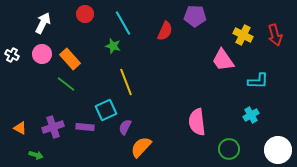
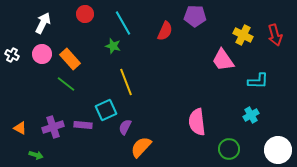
purple rectangle: moved 2 px left, 2 px up
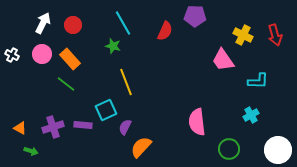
red circle: moved 12 px left, 11 px down
green arrow: moved 5 px left, 4 px up
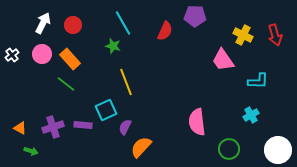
white cross: rotated 24 degrees clockwise
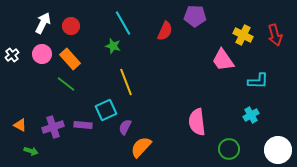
red circle: moved 2 px left, 1 px down
orange triangle: moved 3 px up
